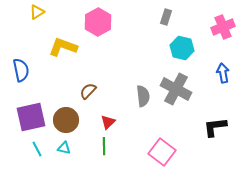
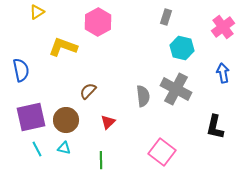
pink cross: rotated 15 degrees counterclockwise
black L-shape: rotated 70 degrees counterclockwise
green line: moved 3 px left, 14 px down
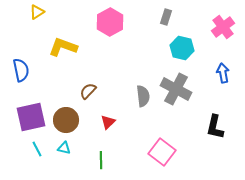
pink hexagon: moved 12 px right
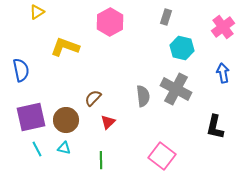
yellow L-shape: moved 2 px right
brown semicircle: moved 5 px right, 7 px down
pink square: moved 4 px down
